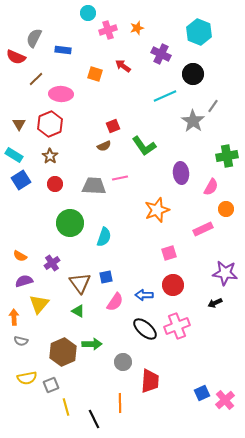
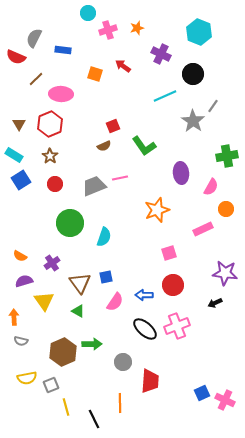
gray trapezoid at (94, 186): rotated 25 degrees counterclockwise
yellow triangle at (39, 304): moved 5 px right, 3 px up; rotated 15 degrees counterclockwise
pink cross at (225, 400): rotated 24 degrees counterclockwise
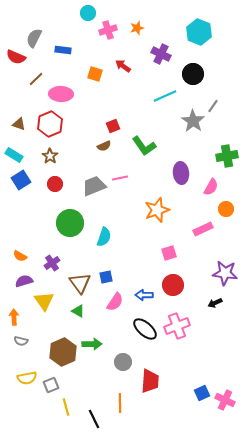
brown triangle at (19, 124): rotated 40 degrees counterclockwise
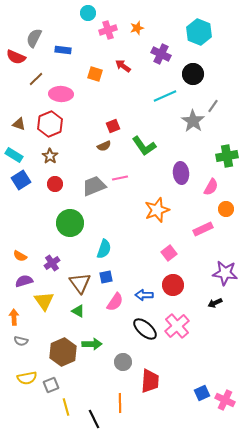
cyan semicircle at (104, 237): moved 12 px down
pink square at (169, 253): rotated 21 degrees counterclockwise
pink cross at (177, 326): rotated 20 degrees counterclockwise
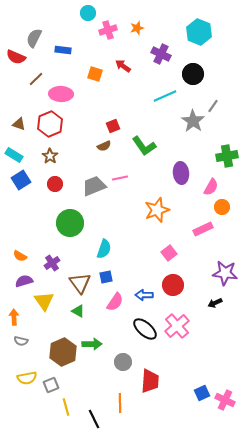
orange circle at (226, 209): moved 4 px left, 2 px up
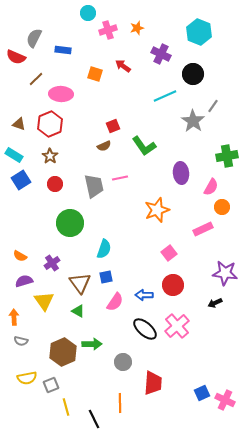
gray trapezoid at (94, 186): rotated 100 degrees clockwise
red trapezoid at (150, 381): moved 3 px right, 2 px down
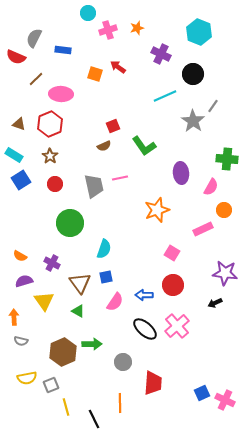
red arrow at (123, 66): moved 5 px left, 1 px down
green cross at (227, 156): moved 3 px down; rotated 15 degrees clockwise
orange circle at (222, 207): moved 2 px right, 3 px down
pink square at (169, 253): moved 3 px right; rotated 21 degrees counterclockwise
purple cross at (52, 263): rotated 28 degrees counterclockwise
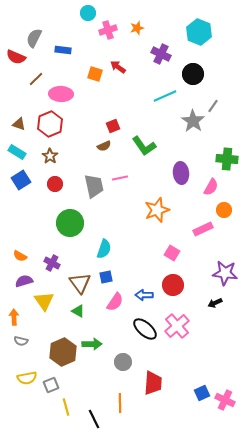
cyan rectangle at (14, 155): moved 3 px right, 3 px up
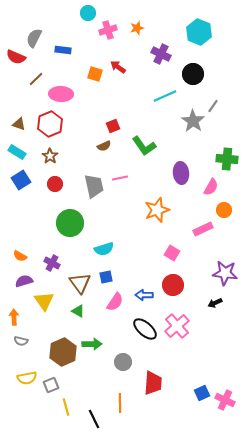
cyan semicircle at (104, 249): rotated 54 degrees clockwise
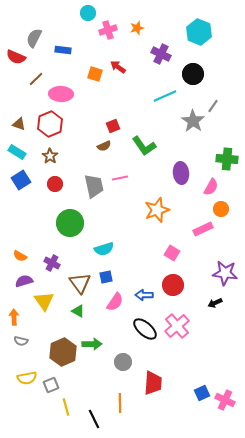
orange circle at (224, 210): moved 3 px left, 1 px up
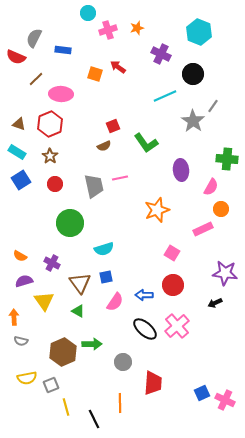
green L-shape at (144, 146): moved 2 px right, 3 px up
purple ellipse at (181, 173): moved 3 px up
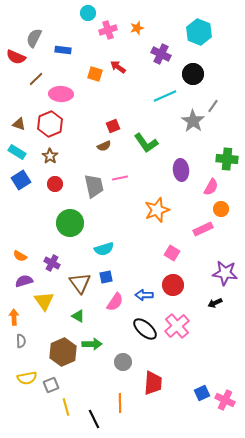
green triangle at (78, 311): moved 5 px down
gray semicircle at (21, 341): rotated 104 degrees counterclockwise
